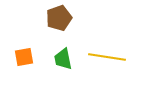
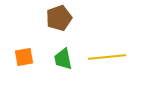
yellow line: rotated 15 degrees counterclockwise
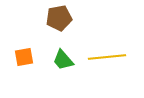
brown pentagon: rotated 10 degrees clockwise
green trapezoid: moved 1 px down; rotated 30 degrees counterclockwise
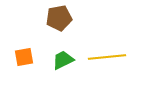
green trapezoid: rotated 105 degrees clockwise
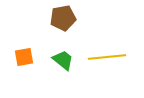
brown pentagon: moved 4 px right
green trapezoid: rotated 65 degrees clockwise
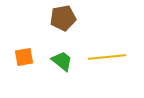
green trapezoid: moved 1 px left, 1 px down
